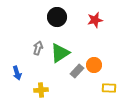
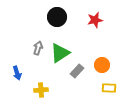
orange circle: moved 8 px right
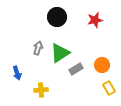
gray rectangle: moved 1 px left, 2 px up; rotated 16 degrees clockwise
yellow rectangle: rotated 56 degrees clockwise
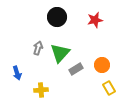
green triangle: rotated 15 degrees counterclockwise
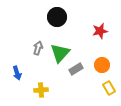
red star: moved 5 px right, 11 px down
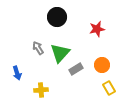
red star: moved 3 px left, 2 px up
gray arrow: rotated 48 degrees counterclockwise
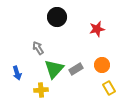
green triangle: moved 6 px left, 16 px down
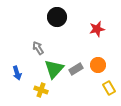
orange circle: moved 4 px left
yellow cross: rotated 24 degrees clockwise
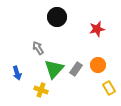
gray rectangle: rotated 24 degrees counterclockwise
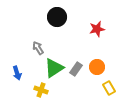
orange circle: moved 1 px left, 2 px down
green triangle: moved 1 px up; rotated 15 degrees clockwise
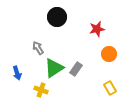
orange circle: moved 12 px right, 13 px up
yellow rectangle: moved 1 px right
